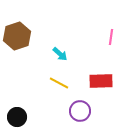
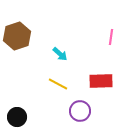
yellow line: moved 1 px left, 1 px down
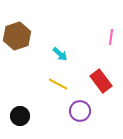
red rectangle: rotated 55 degrees clockwise
black circle: moved 3 px right, 1 px up
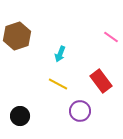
pink line: rotated 63 degrees counterclockwise
cyan arrow: rotated 70 degrees clockwise
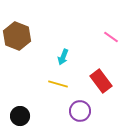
brown hexagon: rotated 20 degrees counterclockwise
cyan arrow: moved 3 px right, 3 px down
yellow line: rotated 12 degrees counterclockwise
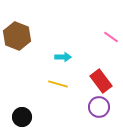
cyan arrow: rotated 112 degrees counterclockwise
purple circle: moved 19 px right, 4 px up
black circle: moved 2 px right, 1 px down
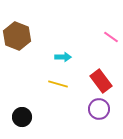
purple circle: moved 2 px down
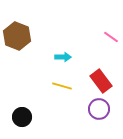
yellow line: moved 4 px right, 2 px down
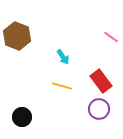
cyan arrow: rotated 56 degrees clockwise
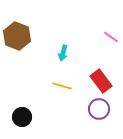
cyan arrow: moved 4 px up; rotated 49 degrees clockwise
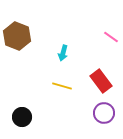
purple circle: moved 5 px right, 4 px down
